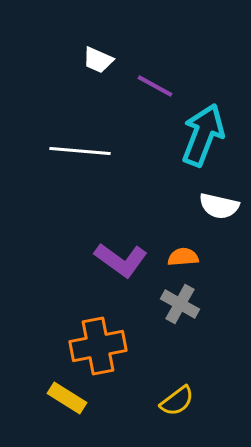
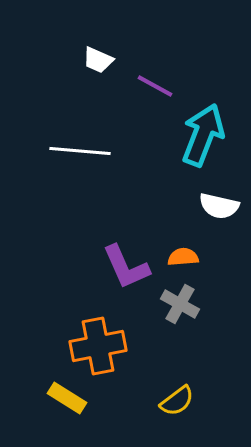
purple L-shape: moved 5 px right, 7 px down; rotated 30 degrees clockwise
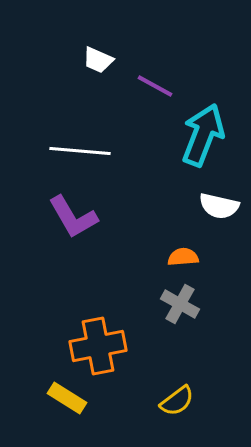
purple L-shape: moved 53 px left, 50 px up; rotated 6 degrees counterclockwise
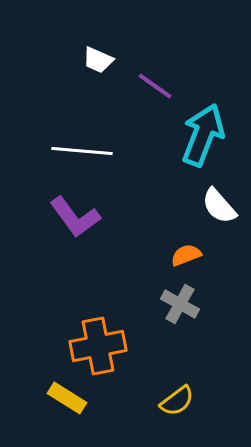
purple line: rotated 6 degrees clockwise
white line: moved 2 px right
white semicircle: rotated 36 degrees clockwise
purple L-shape: moved 2 px right; rotated 6 degrees counterclockwise
orange semicircle: moved 3 px right, 2 px up; rotated 16 degrees counterclockwise
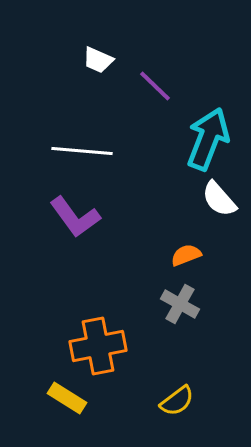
purple line: rotated 9 degrees clockwise
cyan arrow: moved 5 px right, 4 px down
white semicircle: moved 7 px up
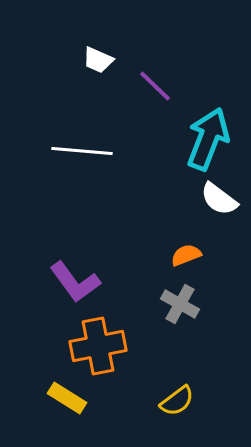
white semicircle: rotated 12 degrees counterclockwise
purple L-shape: moved 65 px down
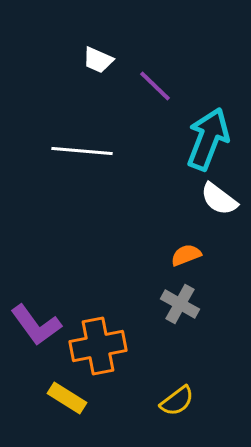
purple L-shape: moved 39 px left, 43 px down
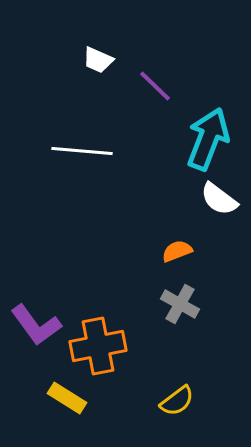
orange semicircle: moved 9 px left, 4 px up
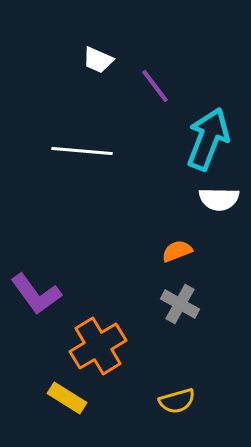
purple line: rotated 9 degrees clockwise
white semicircle: rotated 36 degrees counterclockwise
purple L-shape: moved 31 px up
orange cross: rotated 20 degrees counterclockwise
yellow semicircle: rotated 21 degrees clockwise
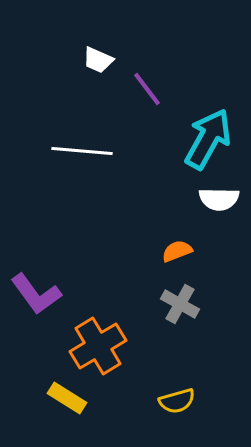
purple line: moved 8 px left, 3 px down
cyan arrow: rotated 8 degrees clockwise
